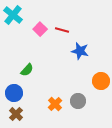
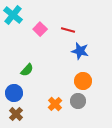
red line: moved 6 px right
orange circle: moved 18 px left
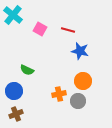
pink square: rotated 16 degrees counterclockwise
green semicircle: rotated 72 degrees clockwise
blue circle: moved 2 px up
orange cross: moved 4 px right, 10 px up; rotated 32 degrees clockwise
brown cross: rotated 24 degrees clockwise
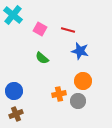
green semicircle: moved 15 px right, 12 px up; rotated 16 degrees clockwise
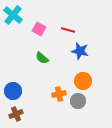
pink square: moved 1 px left
blue circle: moved 1 px left
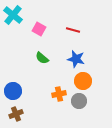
red line: moved 5 px right
blue star: moved 4 px left, 8 px down
gray circle: moved 1 px right
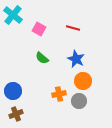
red line: moved 2 px up
blue star: rotated 12 degrees clockwise
